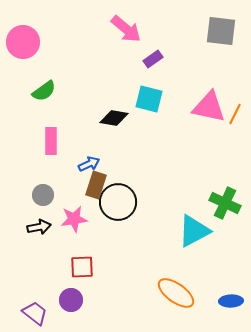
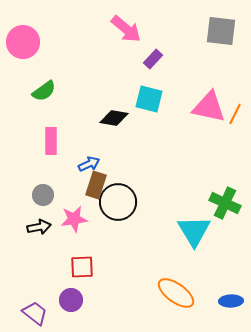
purple rectangle: rotated 12 degrees counterclockwise
cyan triangle: rotated 33 degrees counterclockwise
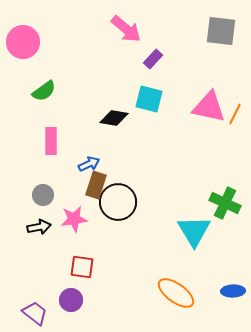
red square: rotated 10 degrees clockwise
blue ellipse: moved 2 px right, 10 px up
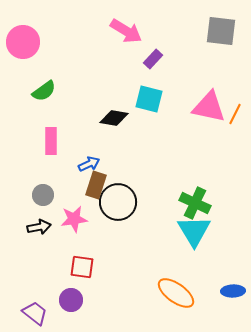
pink arrow: moved 2 px down; rotated 8 degrees counterclockwise
green cross: moved 30 px left
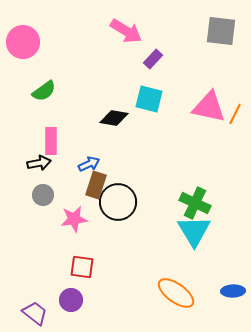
black arrow: moved 64 px up
